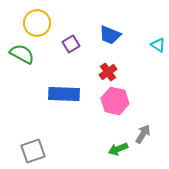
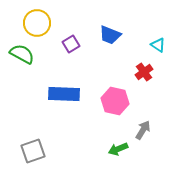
red cross: moved 36 px right
gray arrow: moved 4 px up
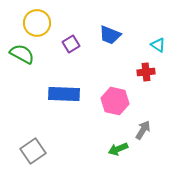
red cross: moved 2 px right; rotated 30 degrees clockwise
gray square: rotated 15 degrees counterclockwise
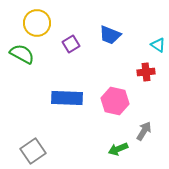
blue rectangle: moved 3 px right, 4 px down
gray arrow: moved 1 px right, 1 px down
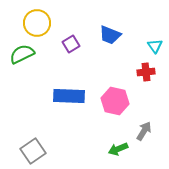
cyan triangle: moved 3 px left, 1 px down; rotated 21 degrees clockwise
green semicircle: rotated 55 degrees counterclockwise
blue rectangle: moved 2 px right, 2 px up
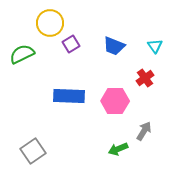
yellow circle: moved 13 px right
blue trapezoid: moved 4 px right, 11 px down
red cross: moved 1 px left, 6 px down; rotated 30 degrees counterclockwise
pink hexagon: rotated 12 degrees counterclockwise
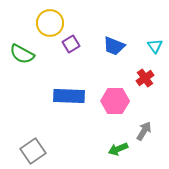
green semicircle: rotated 125 degrees counterclockwise
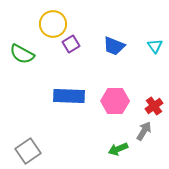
yellow circle: moved 3 px right, 1 px down
red cross: moved 9 px right, 28 px down
gray square: moved 5 px left
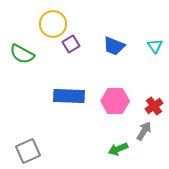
gray square: rotated 10 degrees clockwise
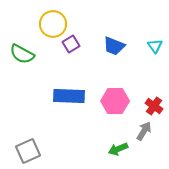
red cross: rotated 18 degrees counterclockwise
